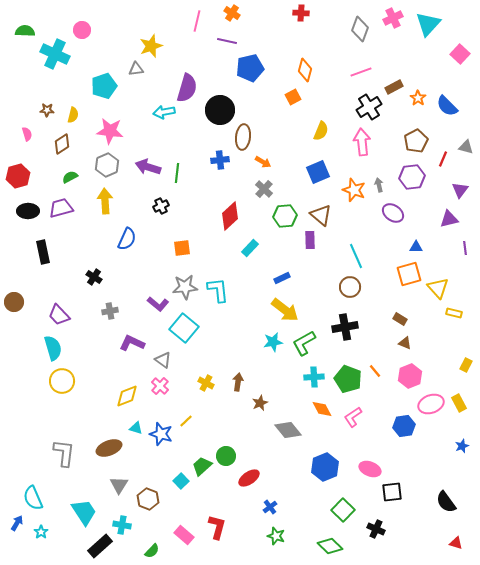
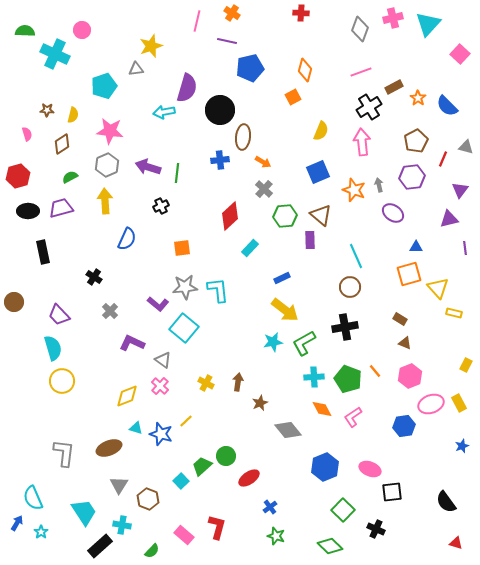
pink cross at (393, 18): rotated 12 degrees clockwise
gray cross at (110, 311): rotated 35 degrees counterclockwise
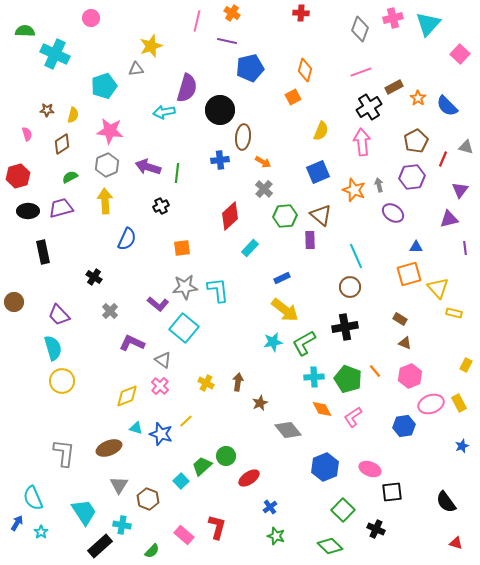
pink circle at (82, 30): moved 9 px right, 12 px up
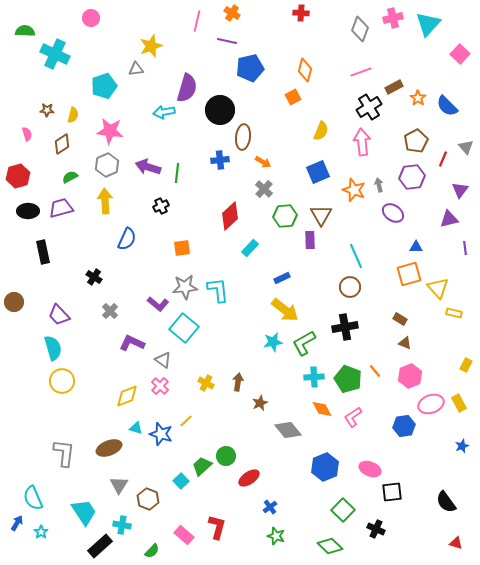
gray triangle at (466, 147): rotated 35 degrees clockwise
brown triangle at (321, 215): rotated 20 degrees clockwise
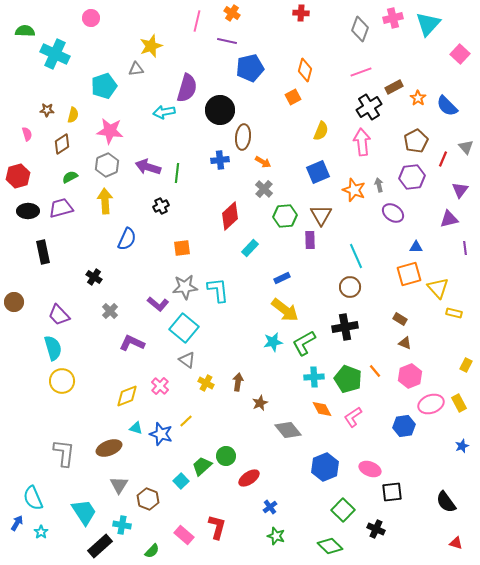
gray triangle at (163, 360): moved 24 px right
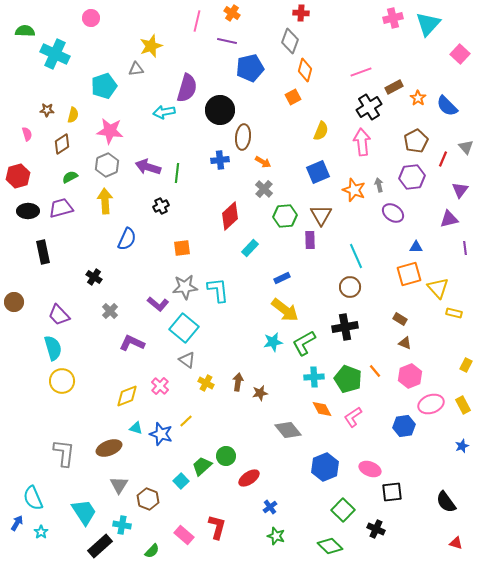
gray diamond at (360, 29): moved 70 px left, 12 px down
brown star at (260, 403): moved 10 px up; rotated 14 degrees clockwise
yellow rectangle at (459, 403): moved 4 px right, 2 px down
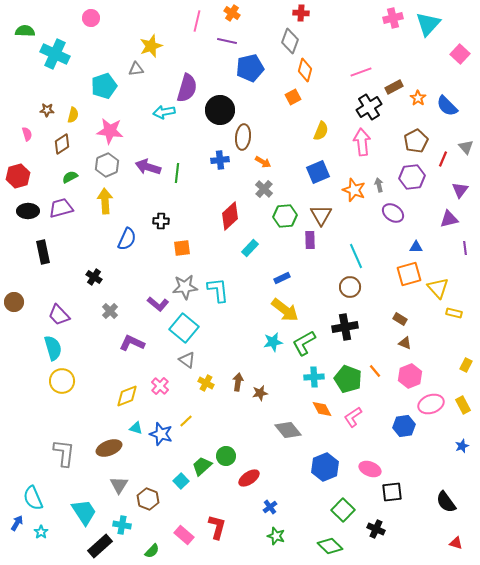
black cross at (161, 206): moved 15 px down; rotated 28 degrees clockwise
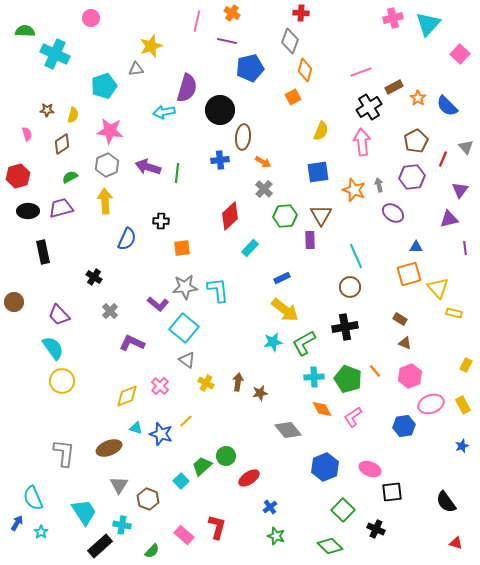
blue square at (318, 172): rotated 15 degrees clockwise
cyan semicircle at (53, 348): rotated 20 degrees counterclockwise
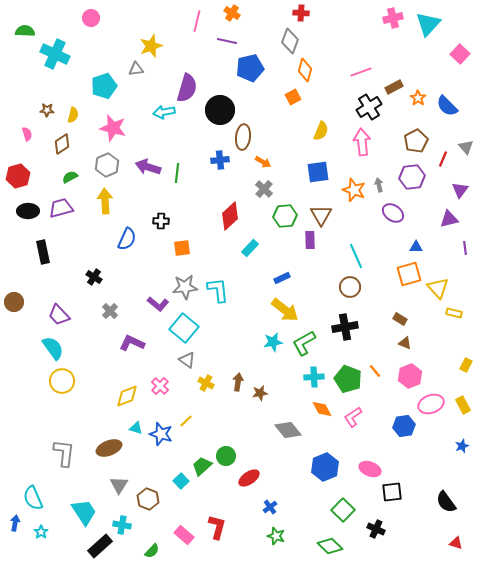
pink star at (110, 131): moved 3 px right, 3 px up; rotated 8 degrees clockwise
blue arrow at (17, 523): moved 2 px left; rotated 21 degrees counterclockwise
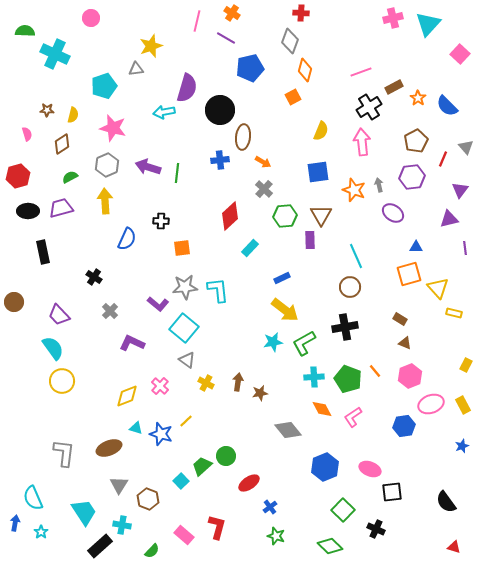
purple line at (227, 41): moved 1 px left, 3 px up; rotated 18 degrees clockwise
red ellipse at (249, 478): moved 5 px down
red triangle at (456, 543): moved 2 px left, 4 px down
